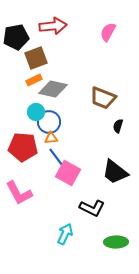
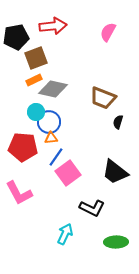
black semicircle: moved 4 px up
blue line: rotated 72 degrees clockwise
pink square: rotated 25 degrees clockwise
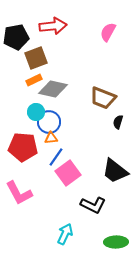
black trapezoid: moved 1 px up
black L-shape: moved 1 px right, 3 px up
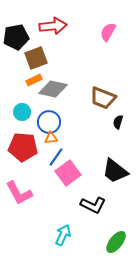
cyan circle: moved 14 px left
cyan arrow: moved 2 px left, 1 px down
green ellipse: rotated 50 degrees counterclockwise
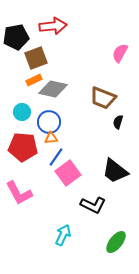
pink semicircle: moved 12 px right, 21 px down
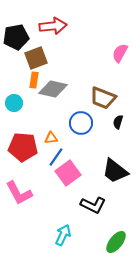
orange rectangle: rotated 56 degrees counterclockwise
cyan circle: moved 8 px left, 9 px up
blue circle: moved 32 px right, 1 px down
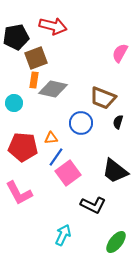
red arrow: rotated 20 degrees clockwise
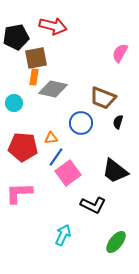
brown square: rotated 10 degrees clockwise
orange rectangle: moved 3 px up
pink L-shape: rotated 116 degrees clockwise
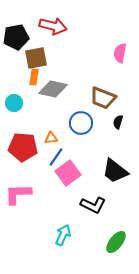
pink semicircle: rotated 18 degrees counterclockwise
pink L-shape: moved 1 px left, 1 px down
